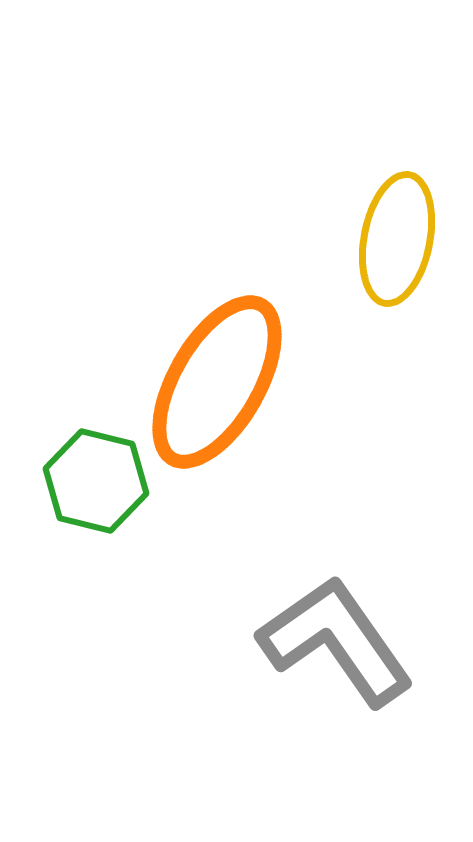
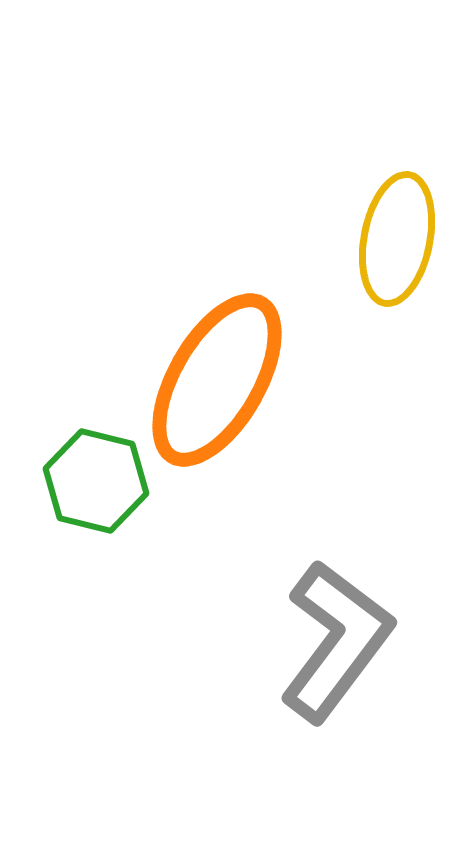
orange ellipse: moved 2 px up
gray L-shape: rotated 72 degrees clockwise
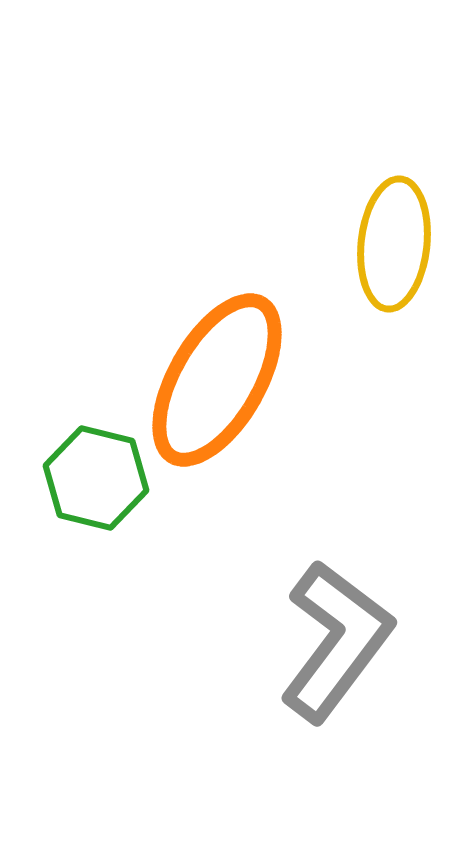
yellow ellipse: moved 3 px left, 5 px down; rotated 5 degrees counterclockwise
green hexagon: moved 3 px up
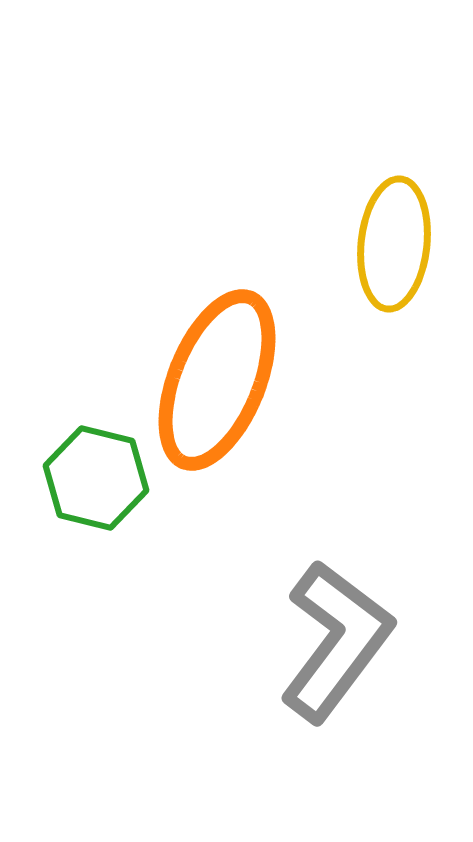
orange ellipse: rotated 8 degrees counterclockwise
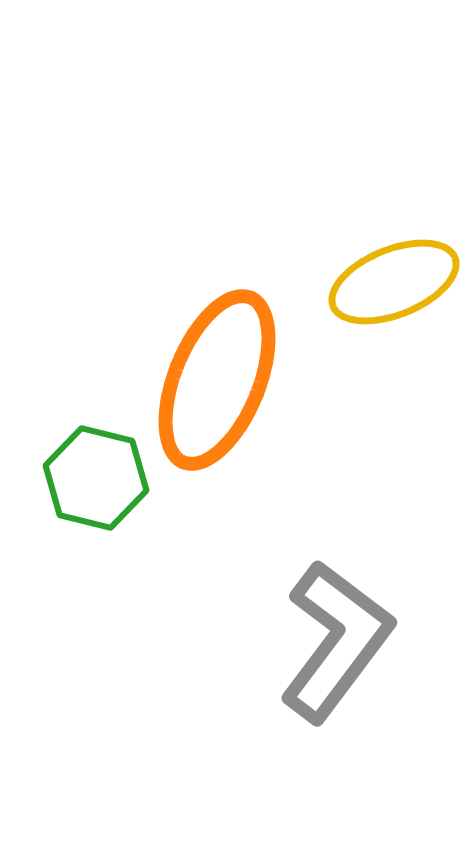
yellow ellipse: moved 38 px down; rotated 62 degrees clockwise
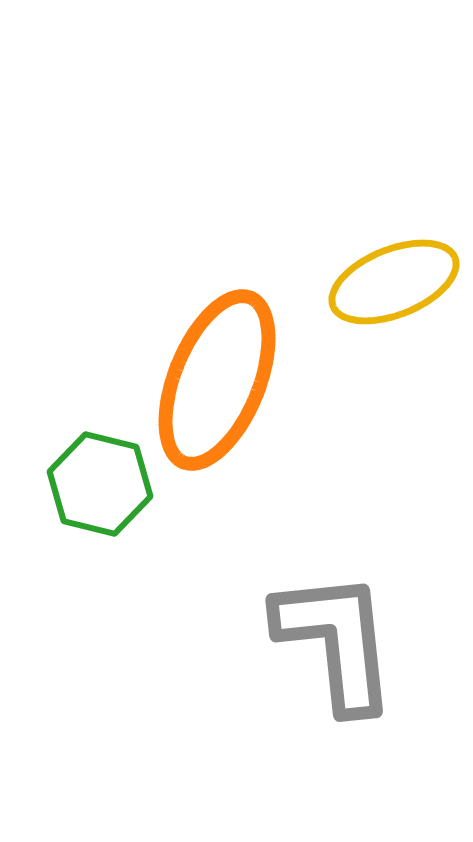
green hexagon: moved 4 px right, 6 px down
gray L-shape: rotated 43 degrees counterclockwise
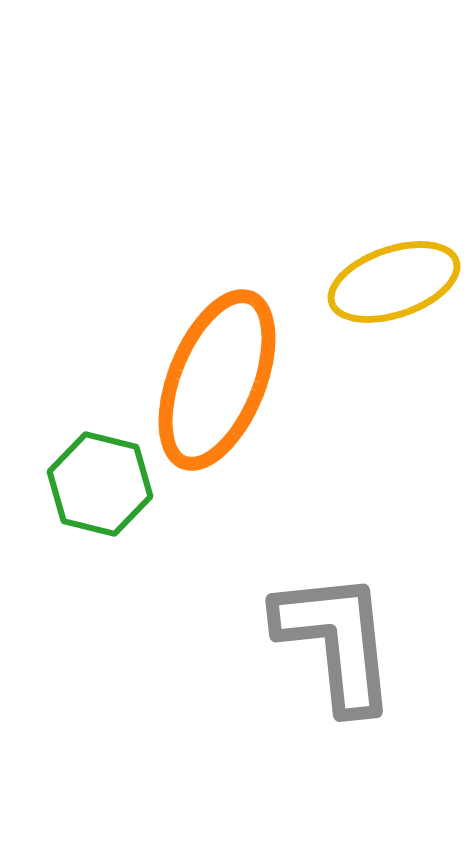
yellow ellipse: rotated 3 degrees clockwise
